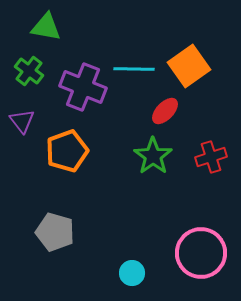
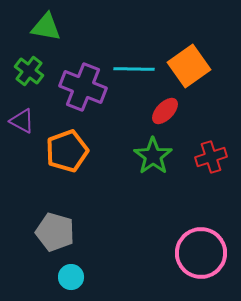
purple triangle: rotated 24 degrees counterclockwise
cyan circle: moved 61 px left, 4 px down
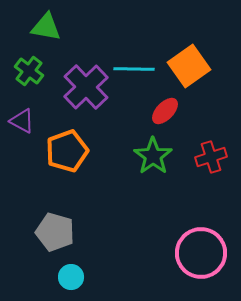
purple cross: moved 3 px right; rotated 24 degrees clockwise
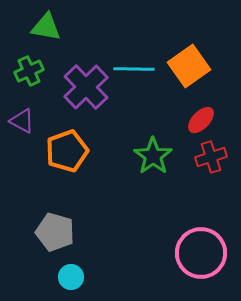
green cross: rotated 28 degrees clockwise
red ellipse: moved 36 px right, 9 px down
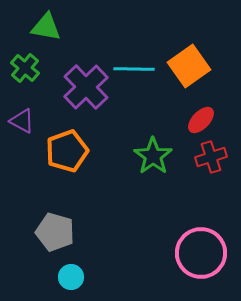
green cross: moved 4 px left, 3 px up; rotated 24 degrees counterclockwise
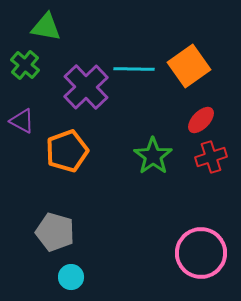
green cross: moved 3 px up
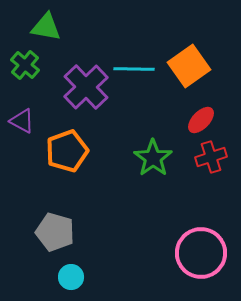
green star: moved 2 px down
